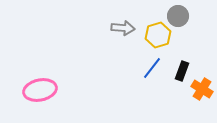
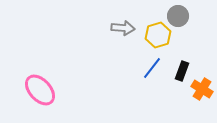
pink ellipse: rotated 60 degrees clockwise
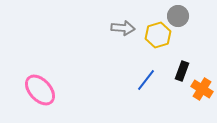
blue line: moved 6 px left, 12 px down
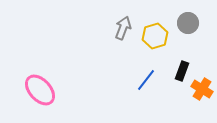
gray circle: moved 10 px right, 7 px down
gray arrow: rotated 75 degrees counterclockwise
yellow hexagon: moved 3 px left, 1 px down
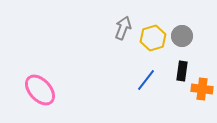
gray circle: moved 6 px left, 13 px down
yellow hexagon: moved 2 px left, 2 px down
black rectangle: rotated 12 degrees counterclockwise
orange cross: rotated 25 degrees counterclockwise
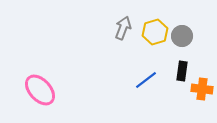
yellow hexagon: moved 2 px right, 6 px up
blue line: rotated 15 degrees clockwise
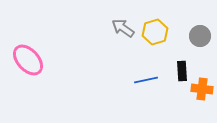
gray arrow: rotated 75 degrees counterclockwise
gray circle: moved 18 px right
black rectangle: rotated 12 degrees counterclockwise
blue line: rotated 25 degrees clockwise
pink ellipse: moved 12 px left, 30 px up
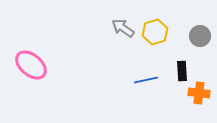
pink ellipse: moved 3 px right, 5 px down; rotated 8 degrees counterclockwise
orange cross: moved 3 px left, 4 px down
